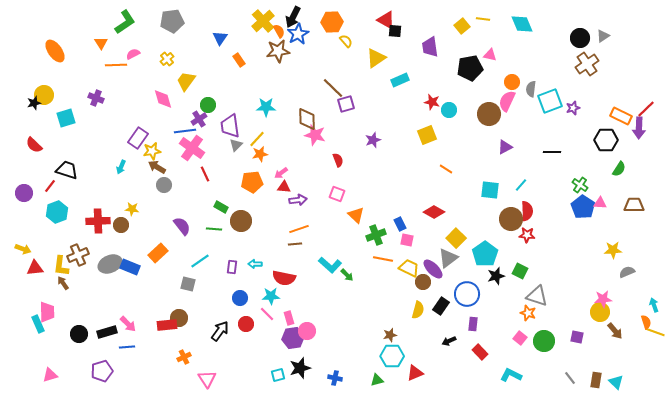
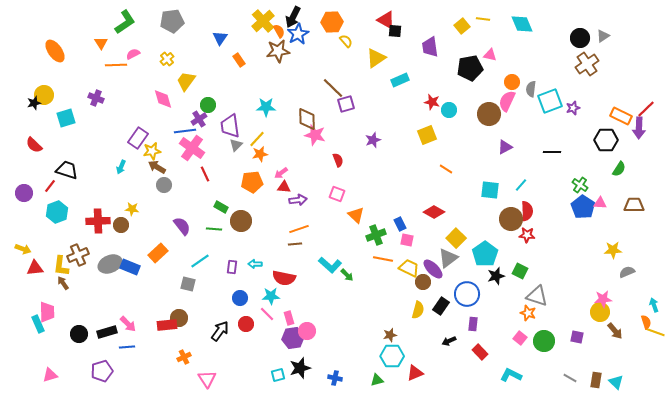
gray line at (570, 378): rotated 24 degrees counterclockwise
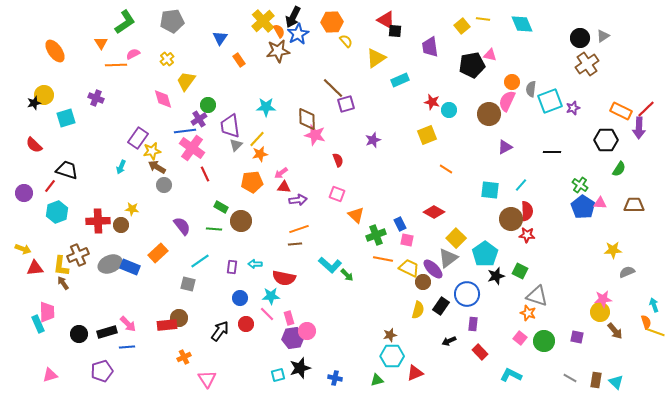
black pentagon at (470, 68): moved 2 px right, 3 px up
orange rectangle at (621, 116): moved 5 px up
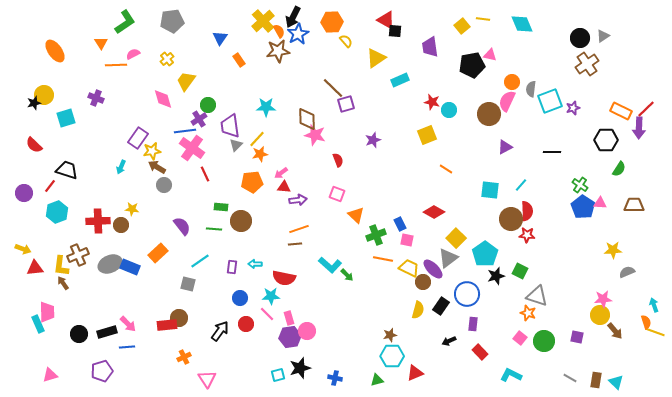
green rectangle at (221, 207): rotated 24 degrees counterclockwise
yellow circle at (600, 312): moved 3 px down
purple hexagon at (293, 338): moved 3 px left, 1 px up
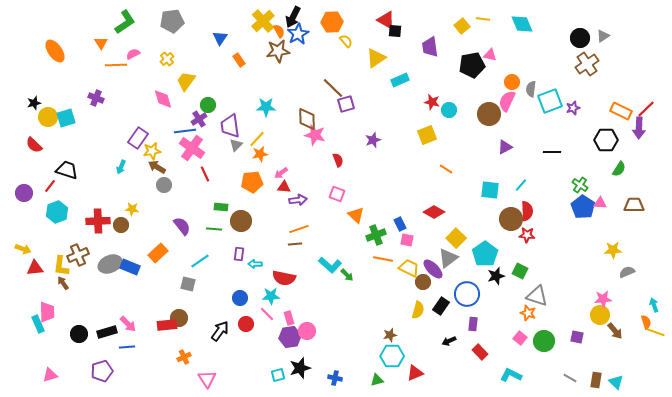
yellow circle at (44, 95): moved 4 px right, 22 px down
purple rectangle at (232, 267): moved 7 px right, 13 px up
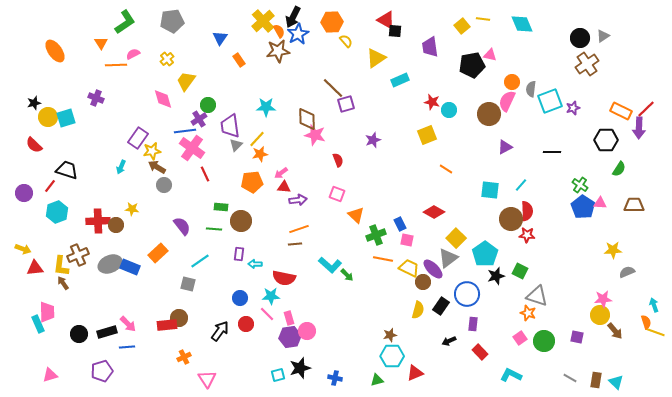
brown circle at (121, 225): moved 5 px left
pink square at (520, 338): rotated 16 degrees clockwise
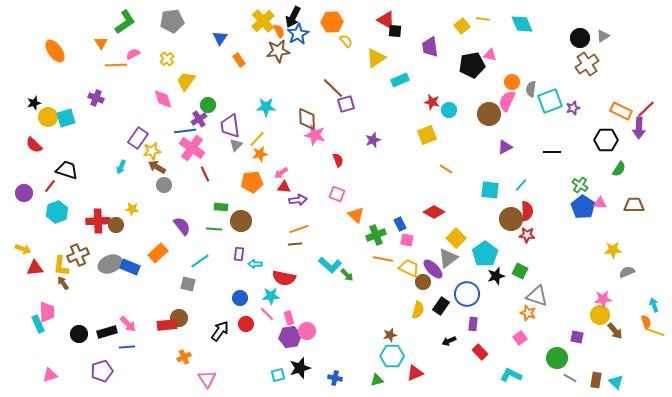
green circle at (544, 341): moved 13 px right, 17 px down
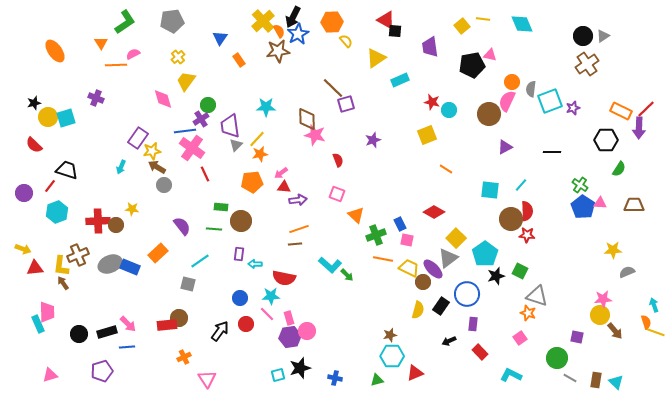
black circle at (580, 38): moved 3 px right, 2 px up
yellow cross at (167, 59): moved 11 px right, 2 px up
purple cross at (199, 119): moved 2 px right
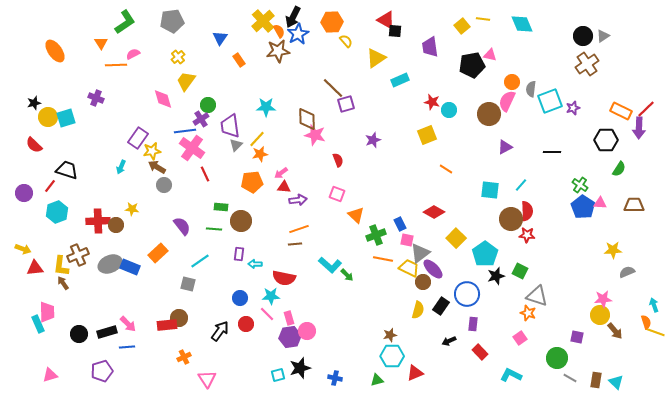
gray triangle at (448, 258): moved 28 px left, 5 px up
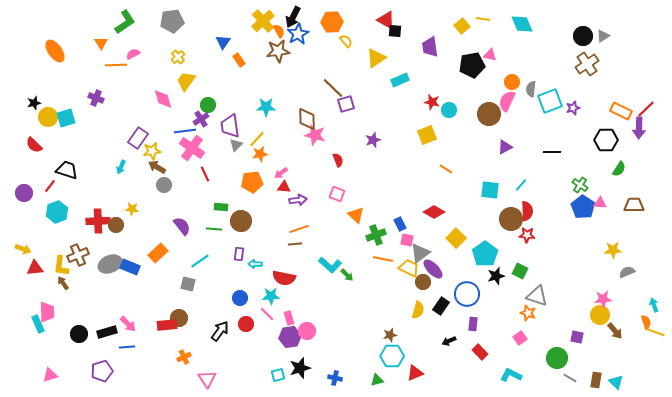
blue triangle at (220, 38): moved 3 px right, 4 px down
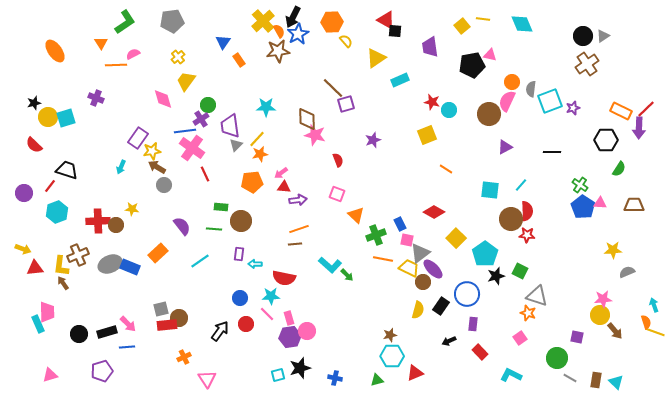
gray square at (188, 284): moved 27 px left, 25 px down; rotated 28 degrees counterclockwise
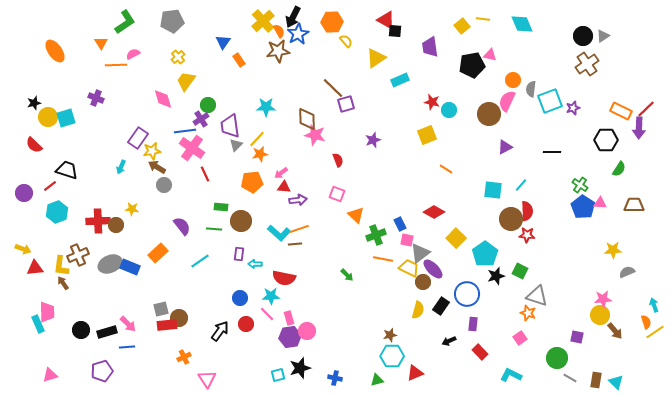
orange circle at (512, 82): moved 1 px right, 2 px up
red line at (50, 186): rotated 16 degrees clockwise
cyan square at (490, 190): moved 3 px right
cyan L-shape at (330, 265): moved 51 px left, 32 px up
yellow line at (655, 332): rotated 54 degrees counterclockwise
black circle at (79, 334): moved 2 px right, 4 px up
